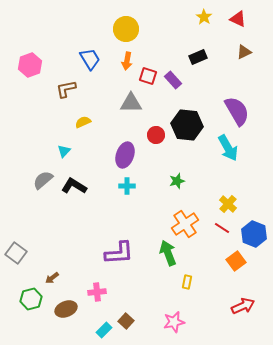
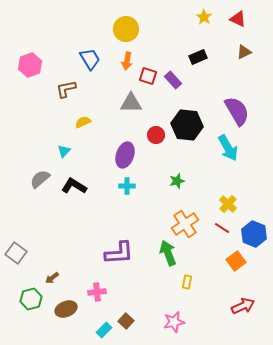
gray semicircle: moved 3 px left, 1 px up
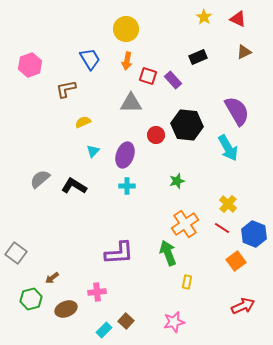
cyan triangle: moved 29 px right
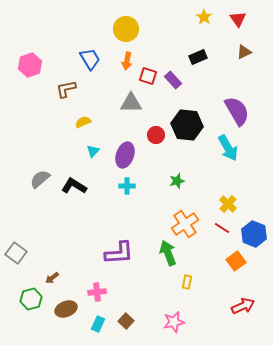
red triangle: rotated 30 degrees clockwise
cyan rectangle: moved 6 px left, 6 px up; rotated 21 degrees counterclockwise
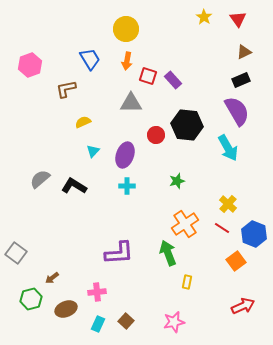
black rectangle: moved 43 px right, 23 px down
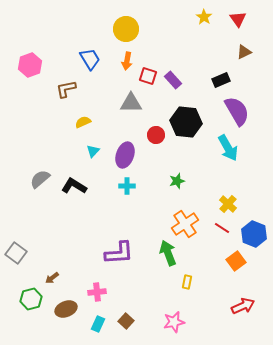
black rectangle: moved 20 px left
black hexagon: moved 1 px left, 3 px up
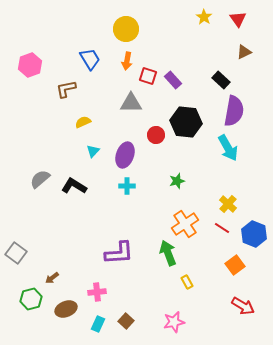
black rectangle: rotated 66 degrees clockwise
purple semicircle: moved 3 px left; rotated 40 degrees clockwise
orange square: moved 1 px left, 4 px down
yellow rectangle: rotated 40 degrees counterclockwise
red arrow: rotated 55 degrees clockwise
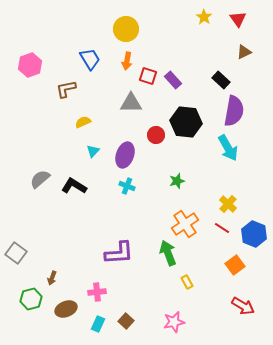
cyan cross: rotated 21 degrees clockwise
brown arrow: rotated 32 degrees counterclockwise
